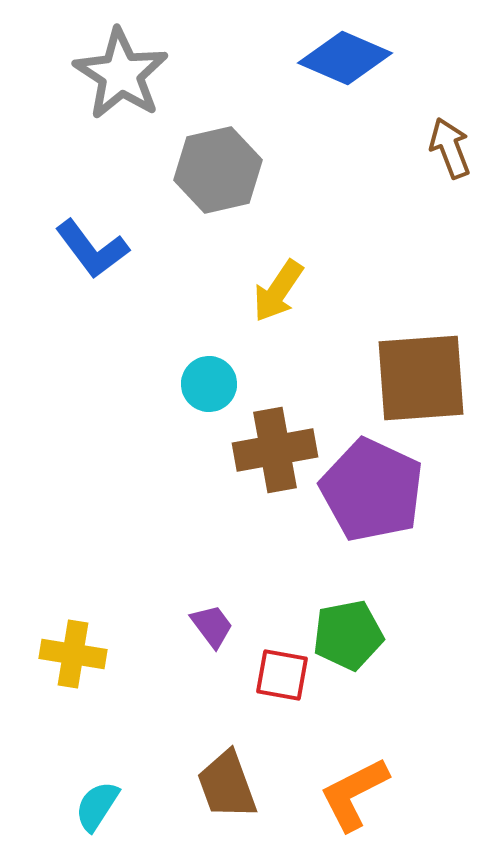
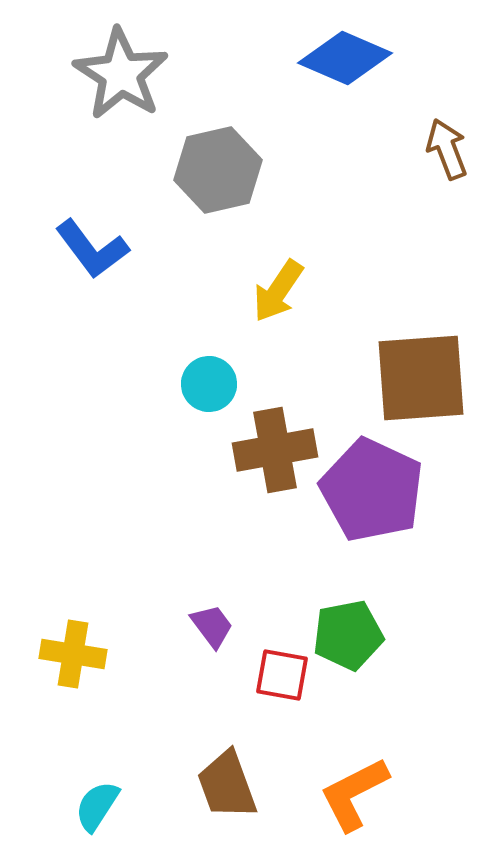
brown arrow: moved 3 px left, 1 px down
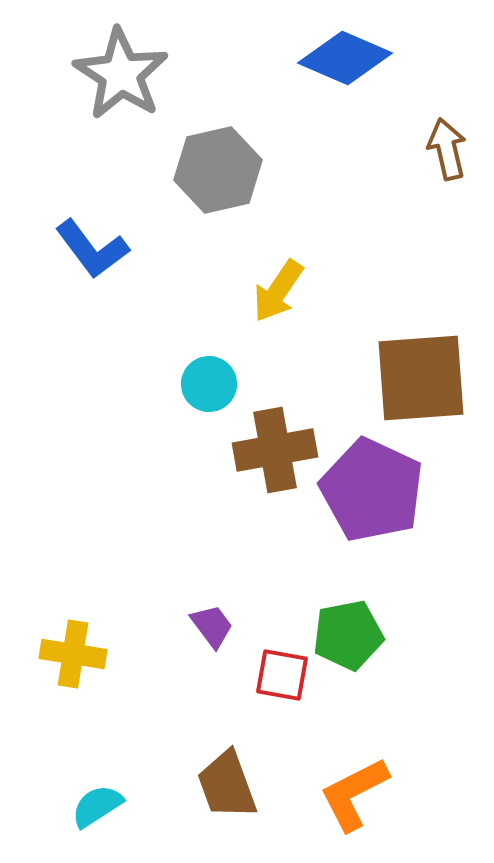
brown arrow: rotated 8 degrees clockwise
cyan semicircle: rotated 24 degrees clockwise
